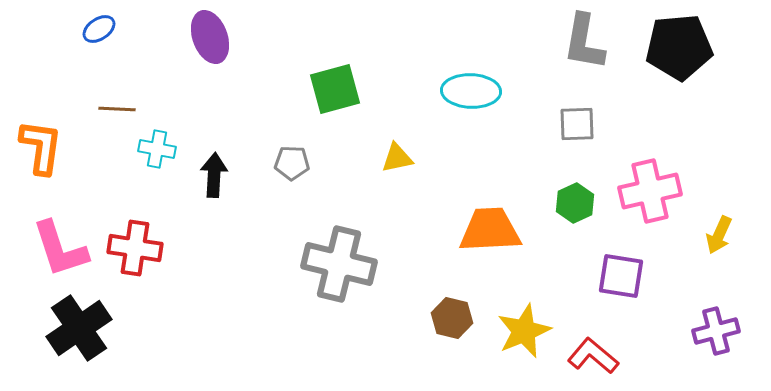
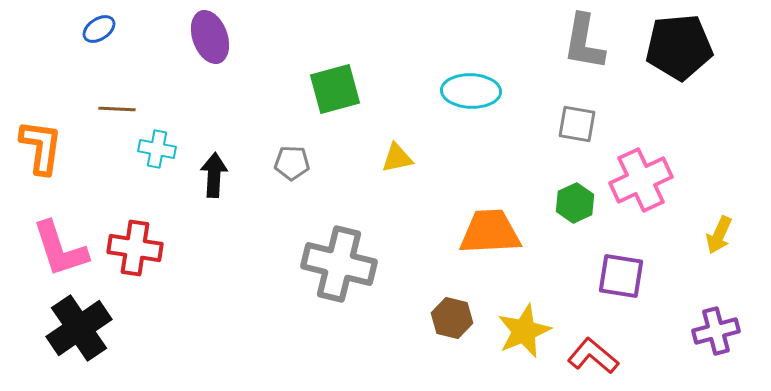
gray square: rotated 12 degrees clockwise
pink cross: moved 9 px left, 11 px up; rotated 12 degrees counterclockwise
orange trapezoid: moved 2 px down
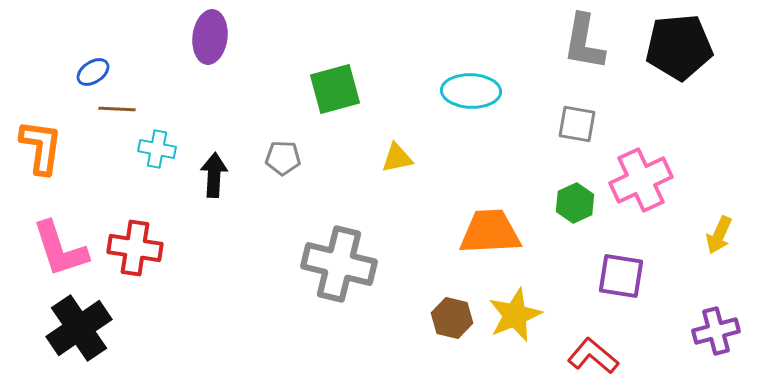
blue ellipse: moved 6 px left, 43 px down
purple ellipse: rotated 27 degrees clockwise
gray pentagon: moved 9 px left, 5 px up
yellow star: moved 9 px left, 16 px up
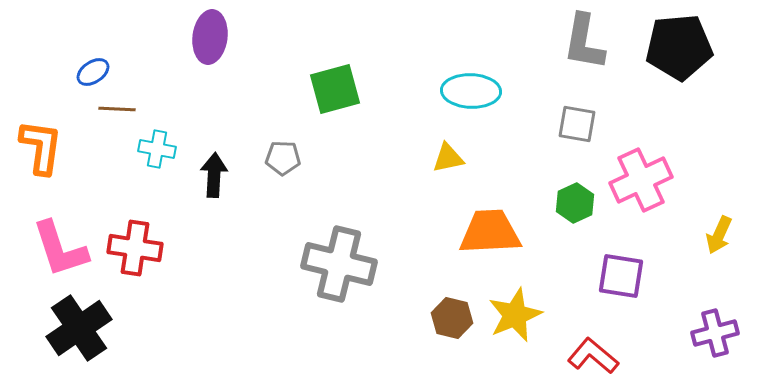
yellow triangle: moved 51 px right
purple cross: moved 1 px left, 2 px down
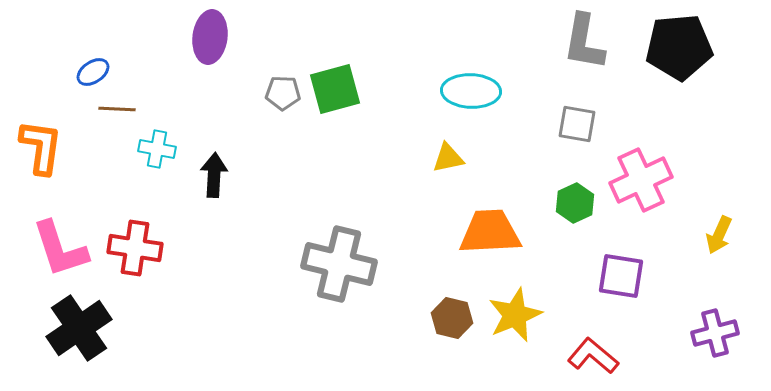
gray pentagon: moved 65 px up
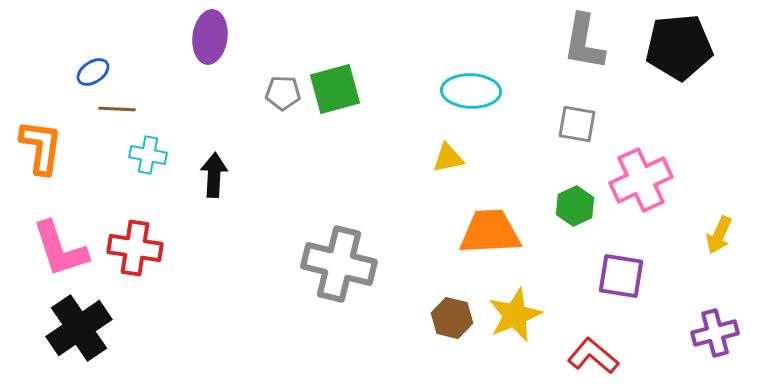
cyan cross: moved 9 px left, 6 px down
green hexagon: moved 3 px down
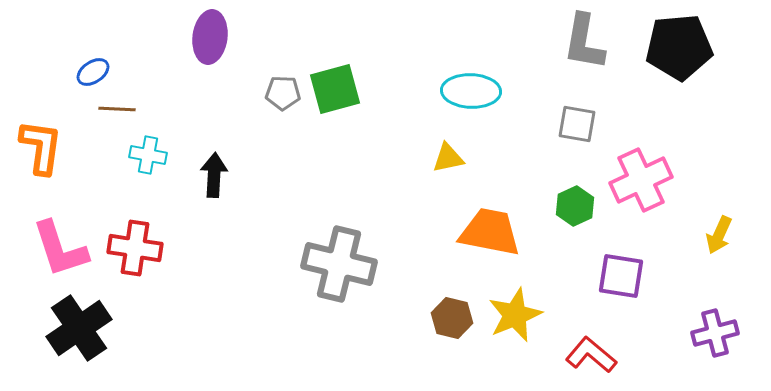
orange trapezoid: rotated 14 degrees clockwise
red L-shape: moved 2 px left, 1 px up
